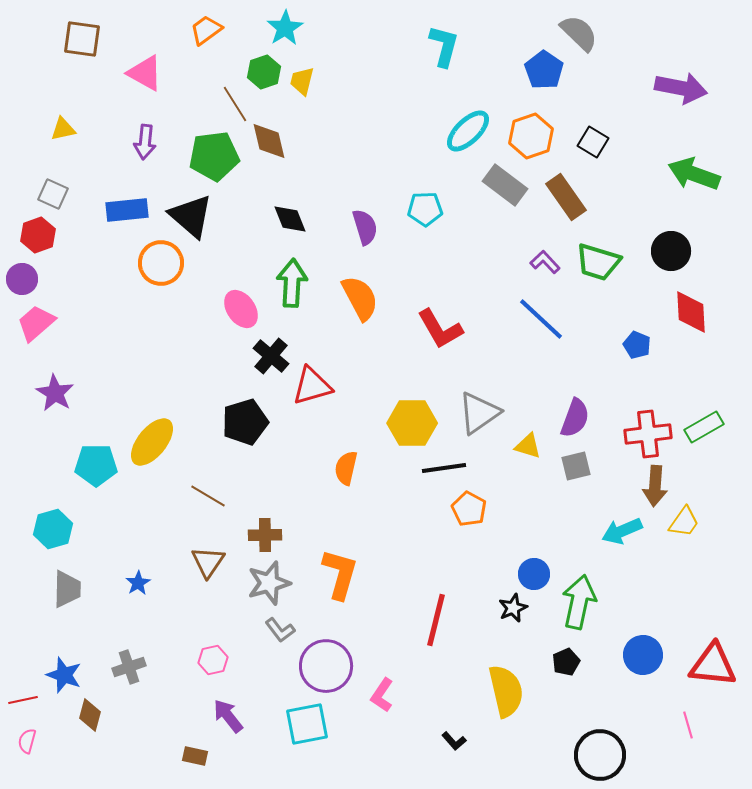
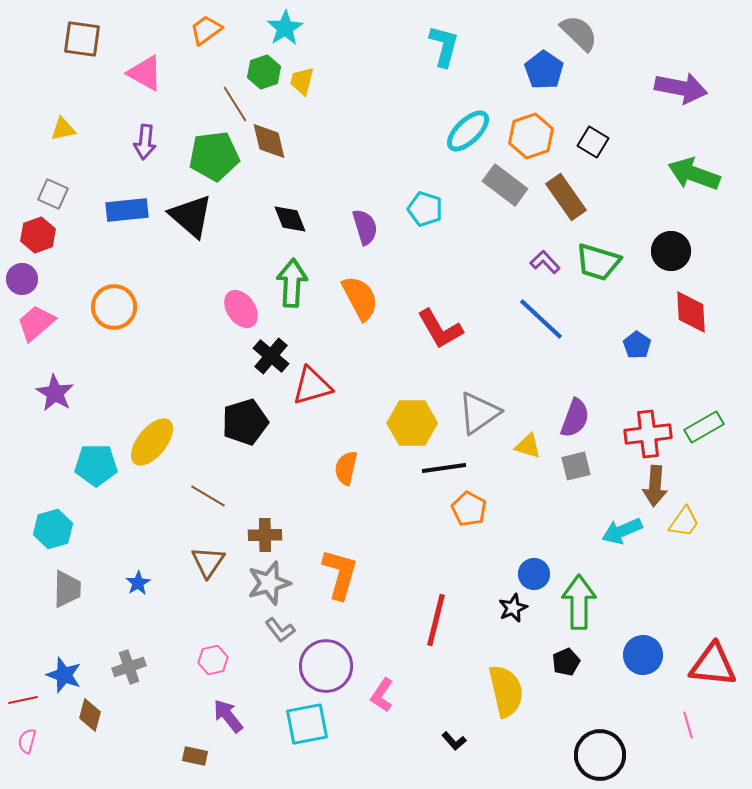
cyan pentagon at (425, 209): rotated 20 degrees clockwise
orange circle at (161, 263): moved 47 px left, 44 px down
blue pentagon at (637, 345): rotated 12 degrees clockwise
green arrow at (579, 602): rotated 12 degrees counterclockwise
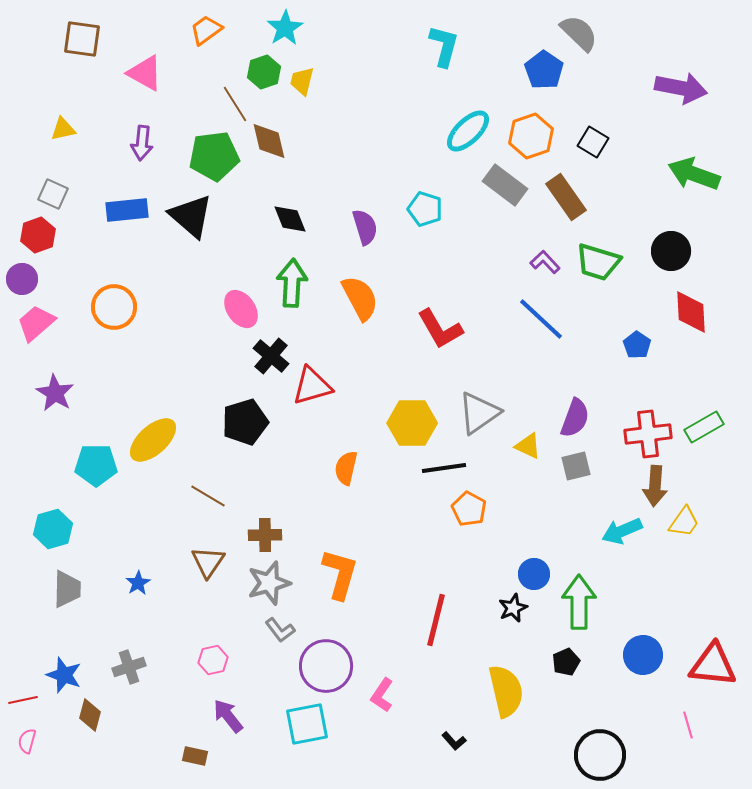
purple arrow at (145, 142): moved 3 px left, 1 px down
yellow ellipse at (152, 442): moved 1 px right, 2 px up; rotated 9 degrees clockwise
yellow triangle at (528, 446): rotated 8 degrees clockwise
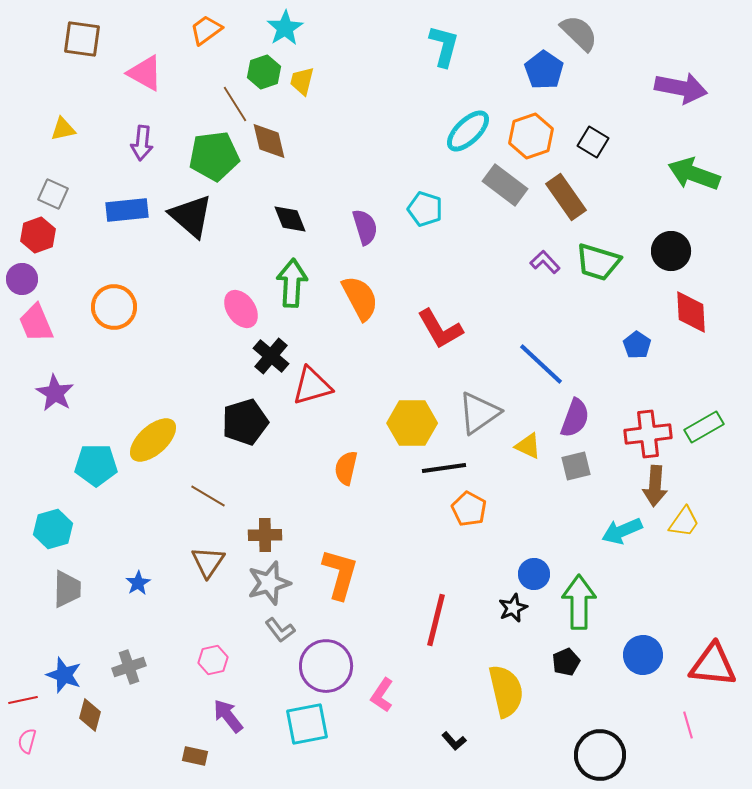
blue line at (541, 319): moved 45 px down
pink trapezoid at (36, 323): rotated 72 degrees counterclockwise
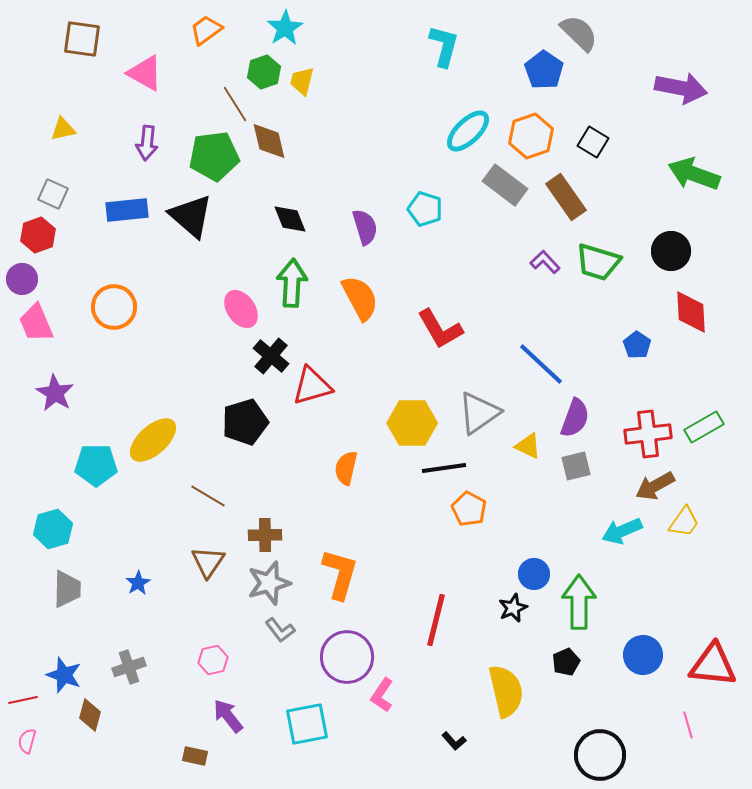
purple arrow at (142, 143): moved 5 px right
brown arrow at (655, 486): rotated 57 degrees clockwise
purple circle at (326, 666): moved 21 px right, 9 px up
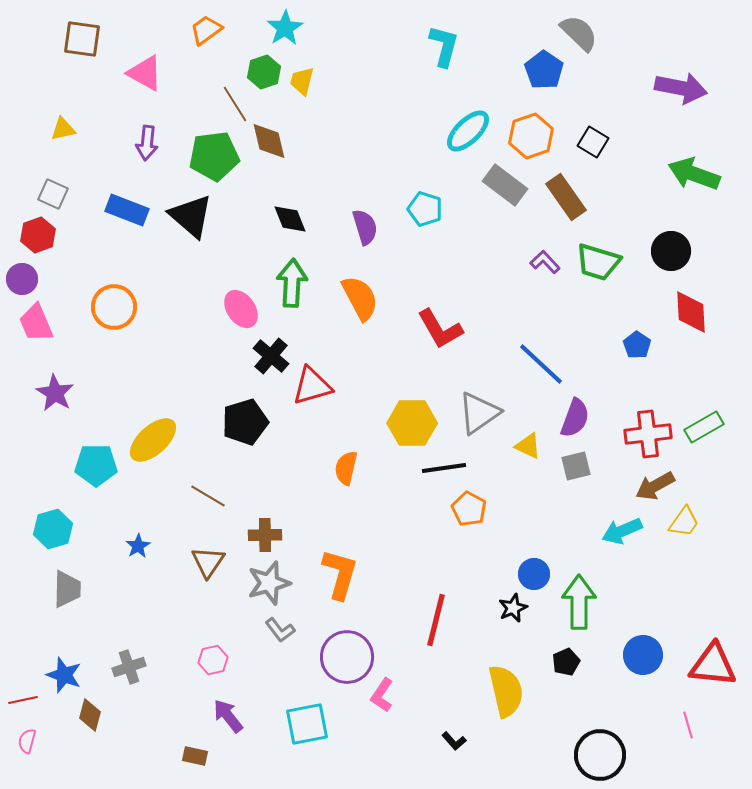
blue rectangle at (127, 210): rotated 27 degrees clockwise
blue star at (138, 583): moved 37 px up
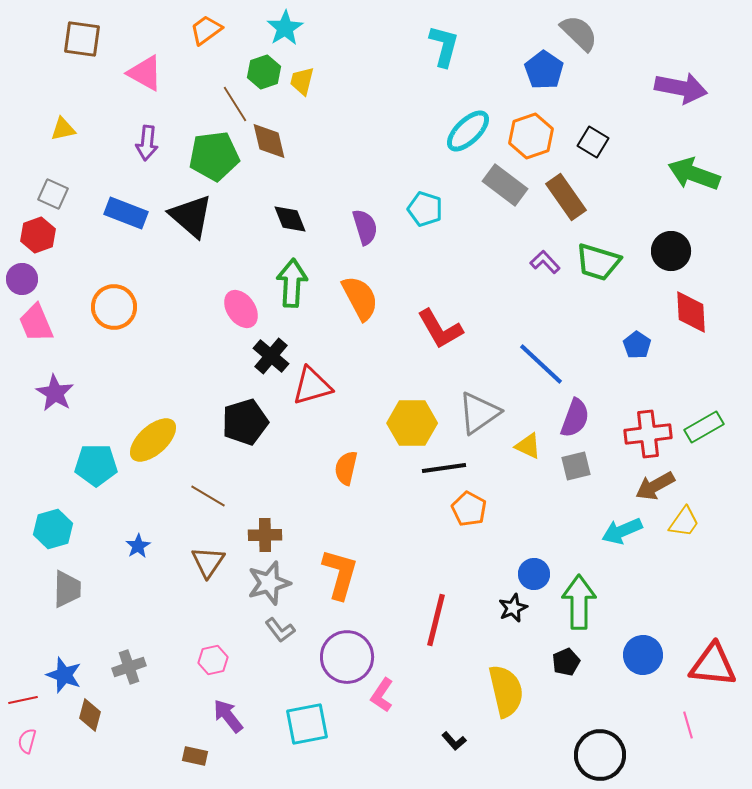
blue rectangle at (127, 210): moved 1 px left, 3 px down
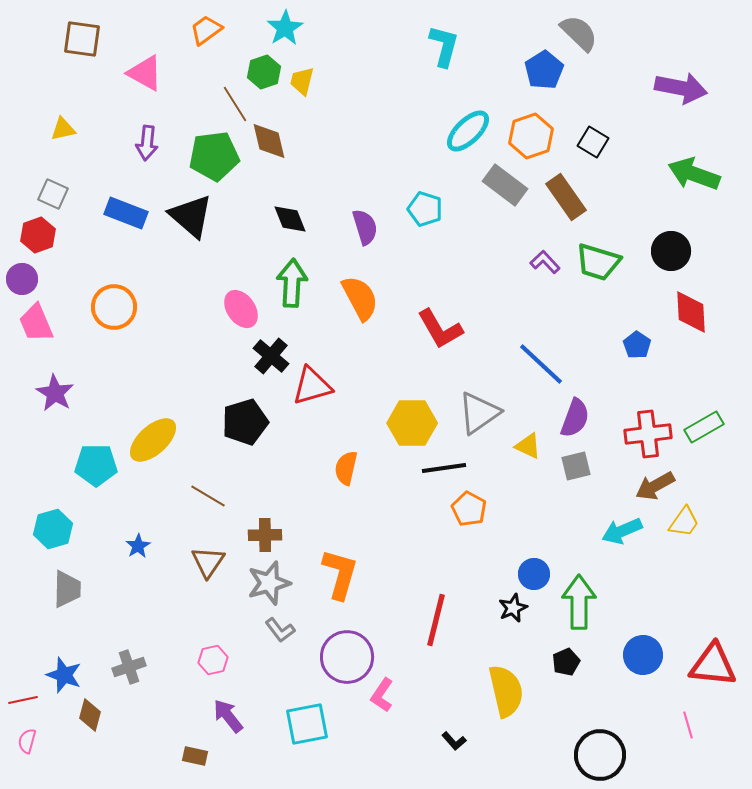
blue pentagon at (544, 70): rotated 6 degrees clockwise
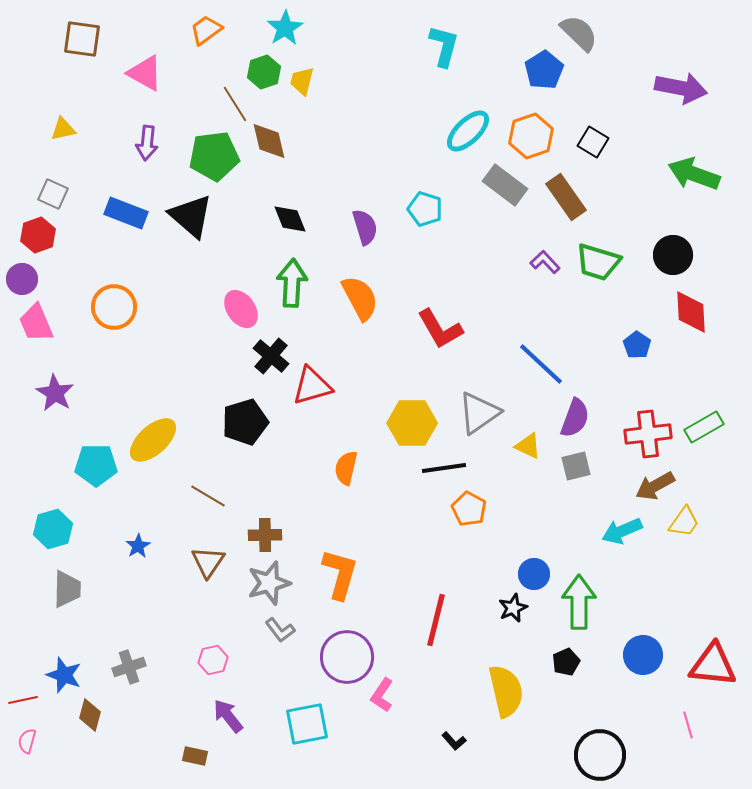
black circle at (671, 251): moved 2 px right, 4 px down
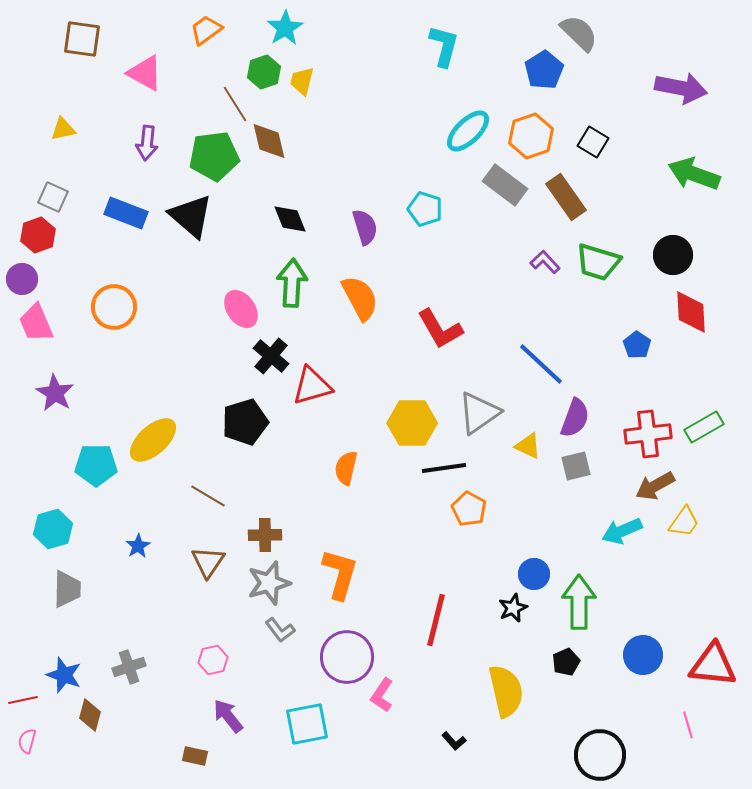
gray square at (53, 194): moved 3 px down
